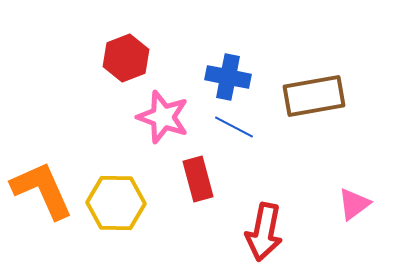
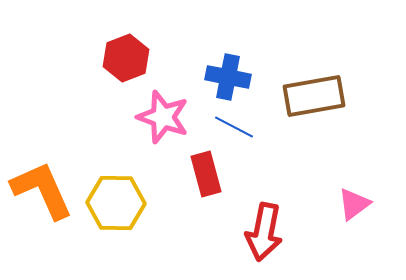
red rectangle: moved 8 px right, 5 px up
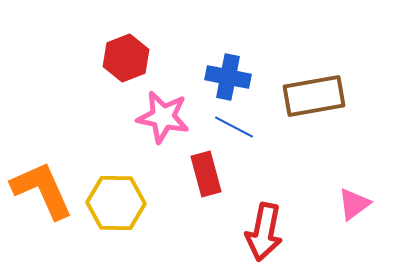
pink star: rotated 8 degrees counterclockwise
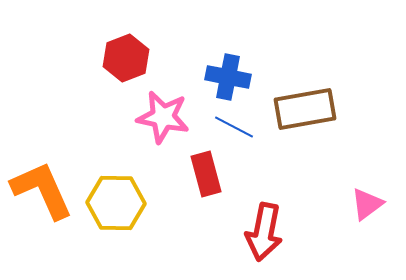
brown rectangle: moved 9 px left, 13 px down
pink triangle: moved 13 px right
